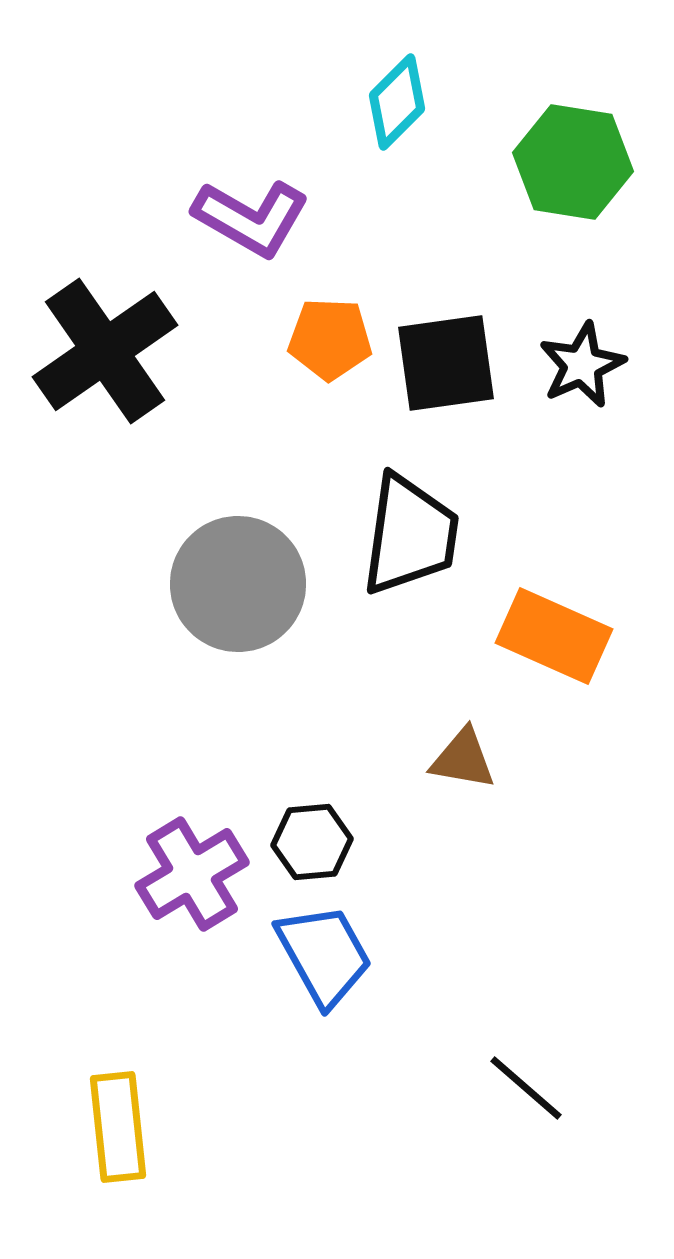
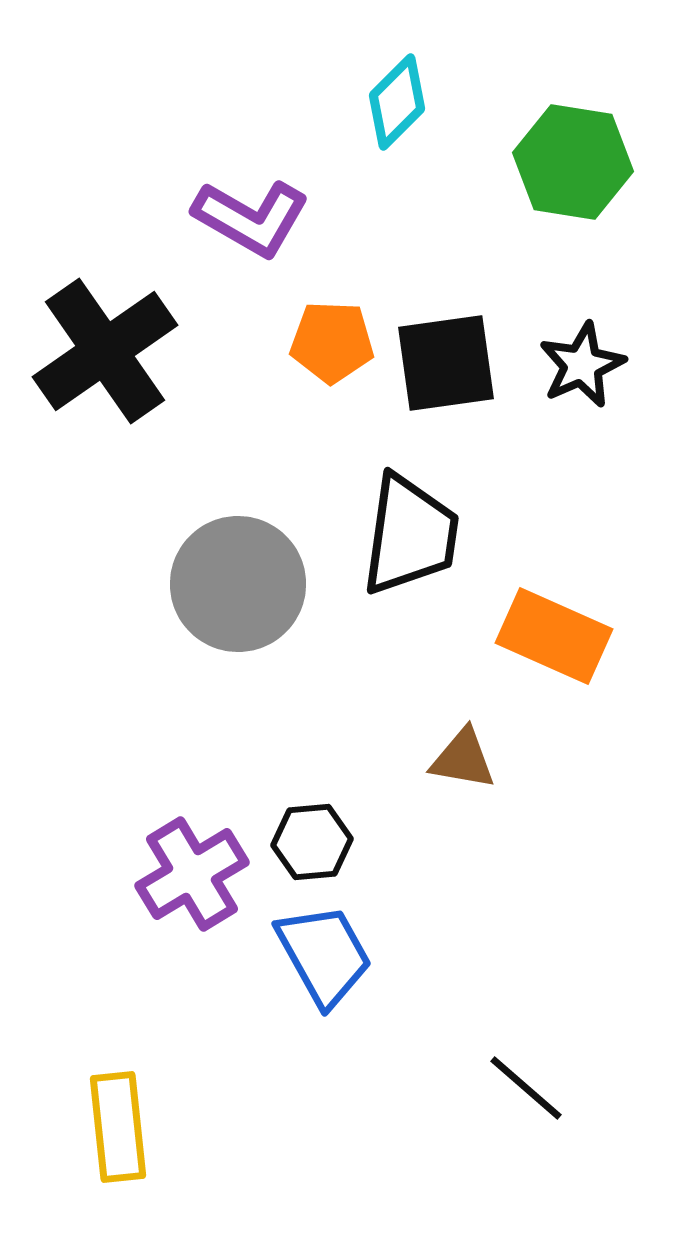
orange pentagon: moved 2 px right, 3 px down
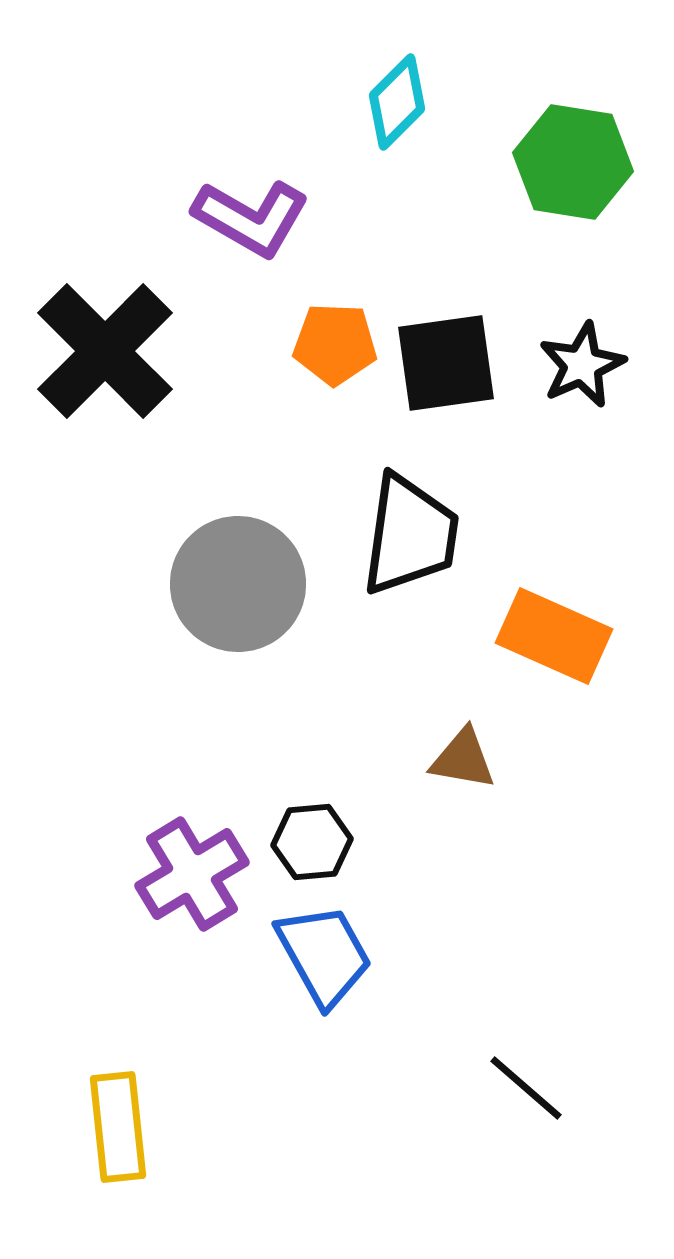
orange pentagon: moved 3 px right, 2 px down
black cross: rotated 10 degrees counterclockwise
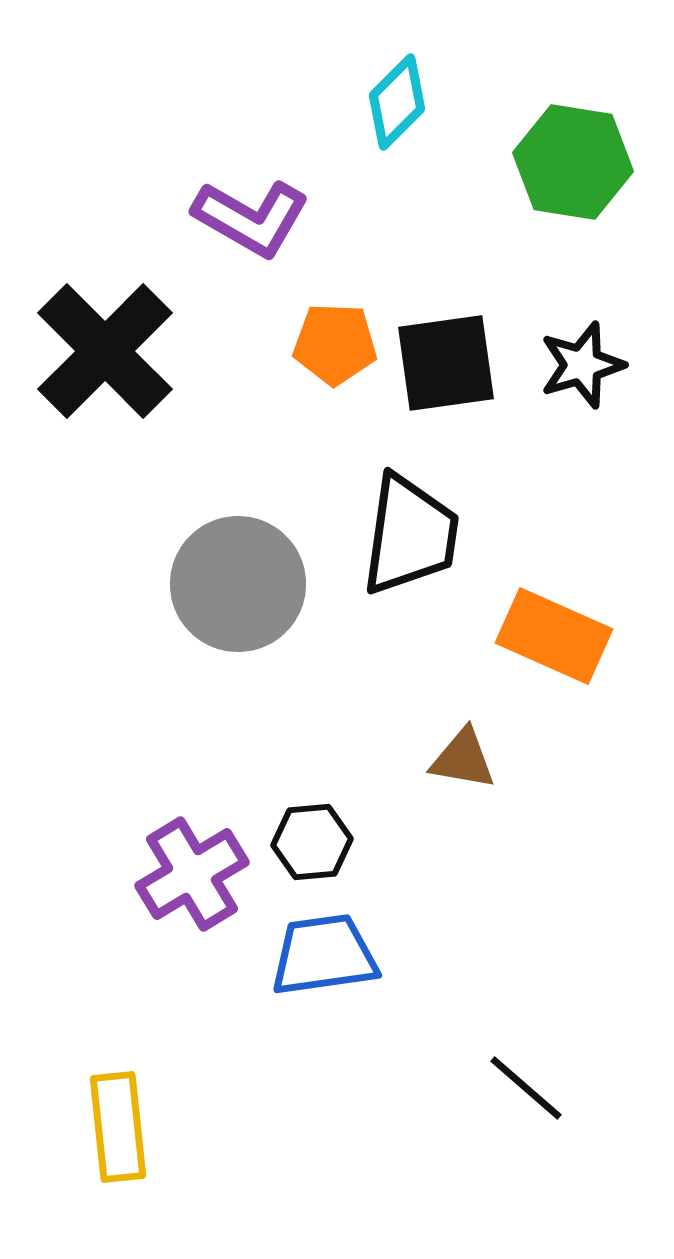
black star: rotated 8 degrees clockwise
blue trapezoid: rotated 69 degrees counterclockwise
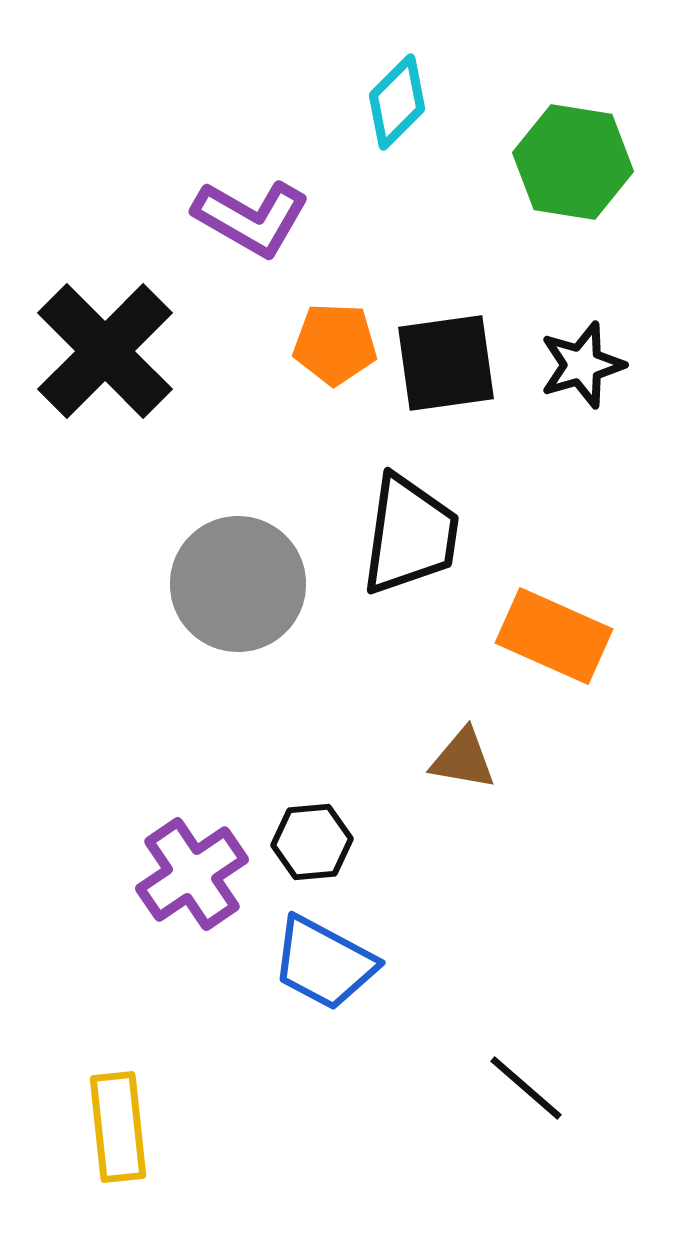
purple cross: rotated 3 degrees counterclockwise
blue trapezoid: moved 8 px down; rotated 144 degrees counterclockwise
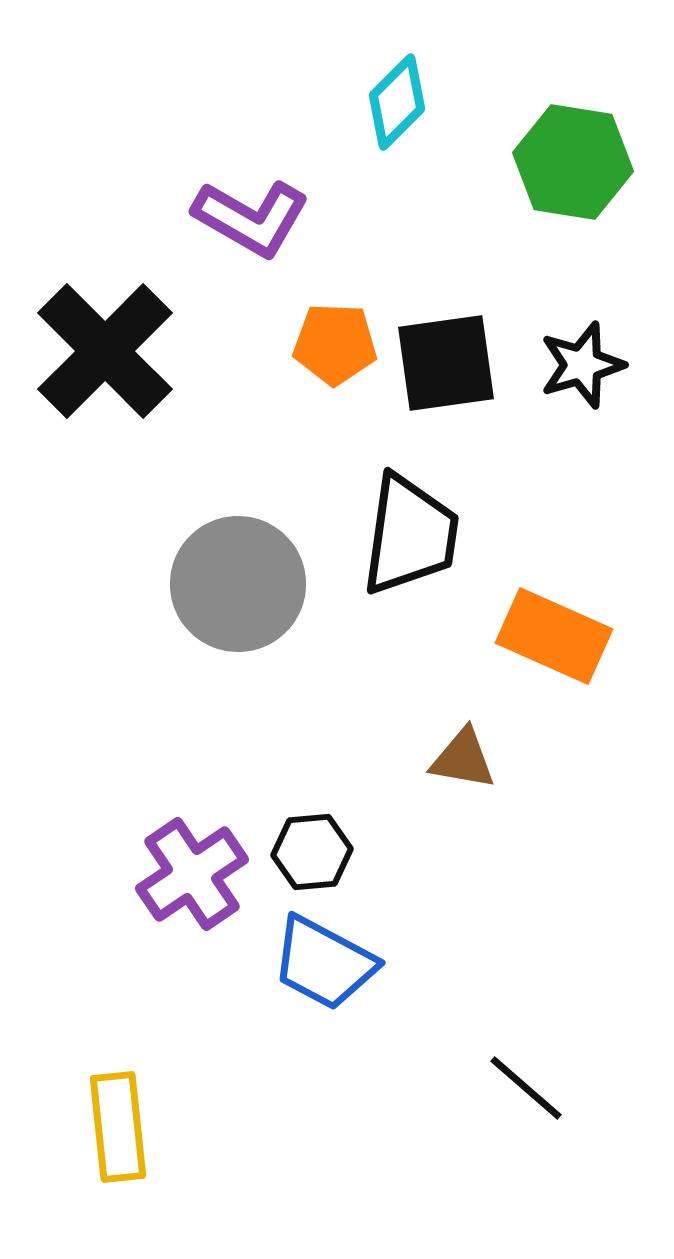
black hexagon: moved 10 px down
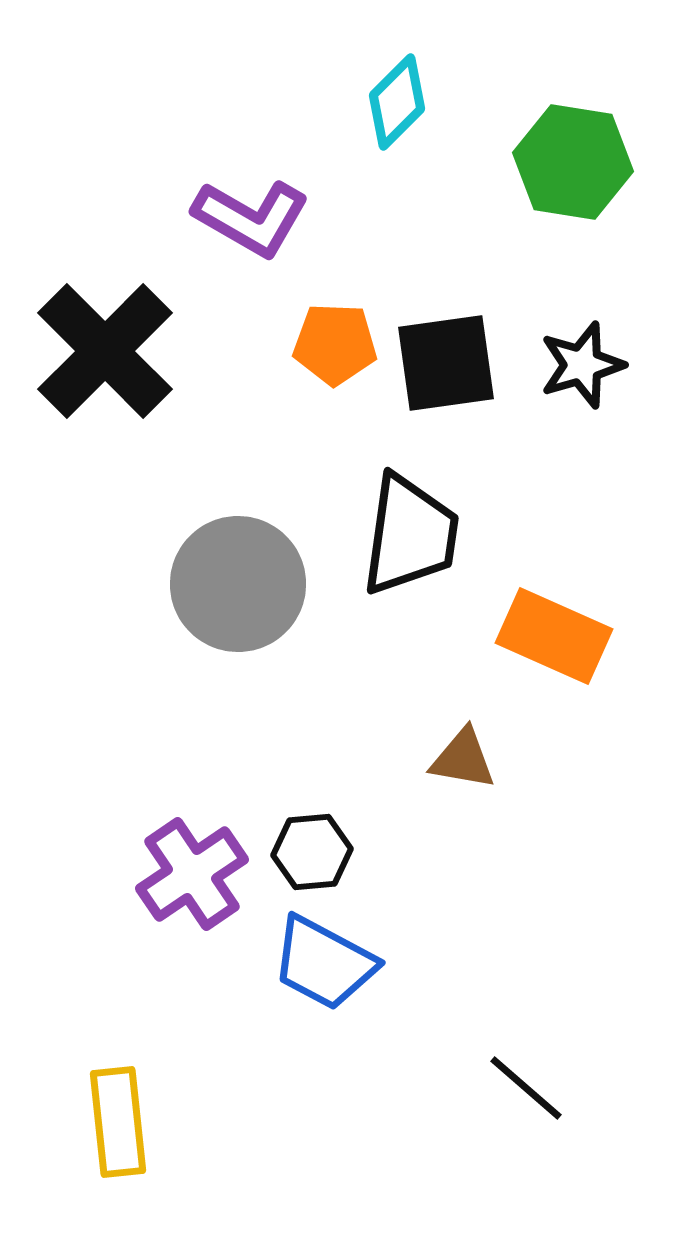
yellow rectangle: moved 5 px up
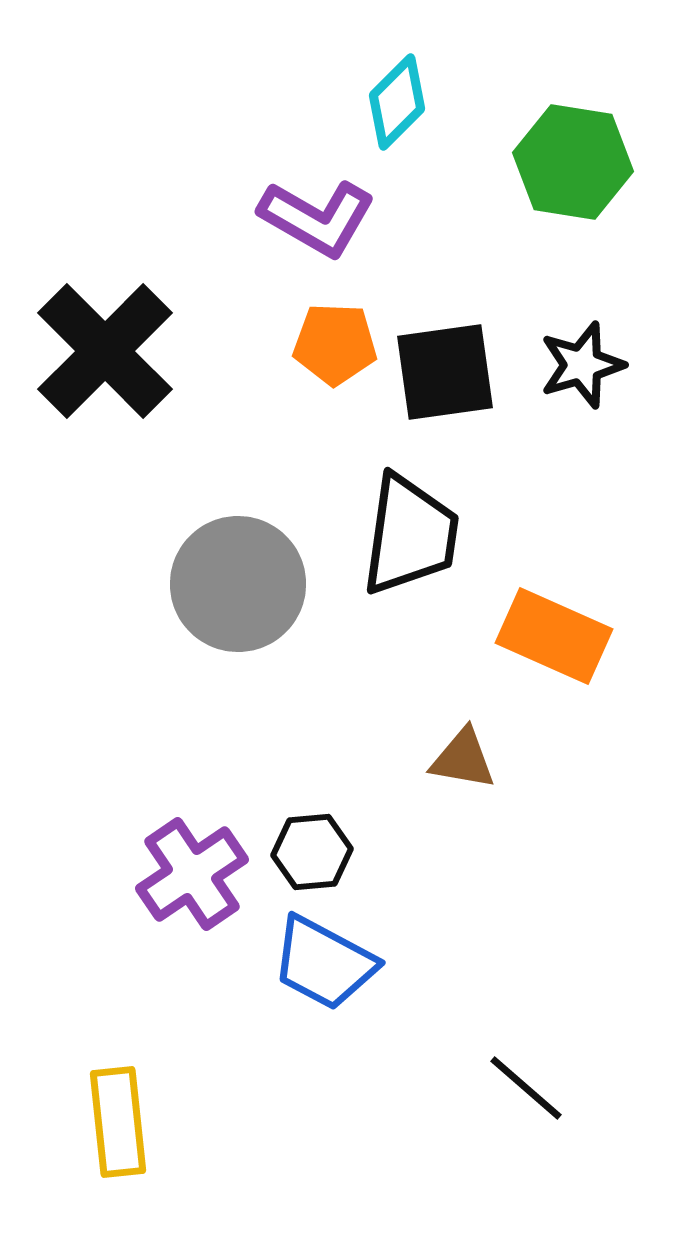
purple L-shape: moved 66 px right
black square: moved 1 px left, 9 px down
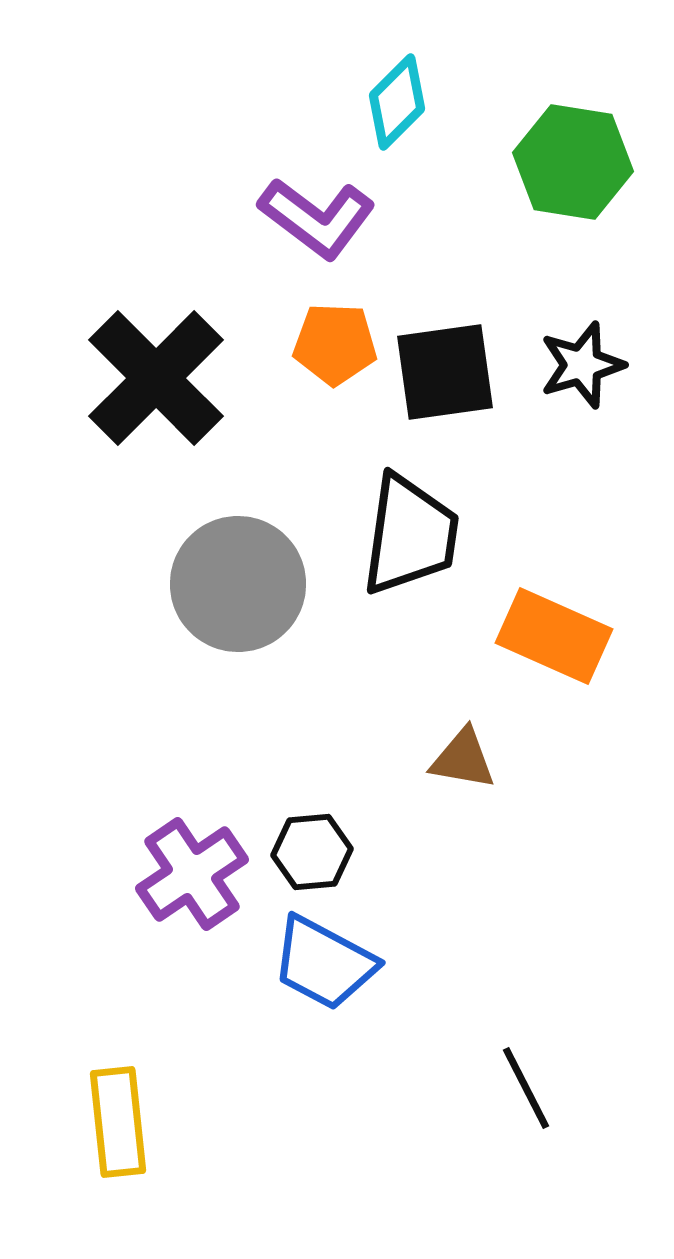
purple L-shape: rotated 7 degrees clockwise
black cross: moved 51 px right, 27 px down
black line: rotated 22 degrees clockwise
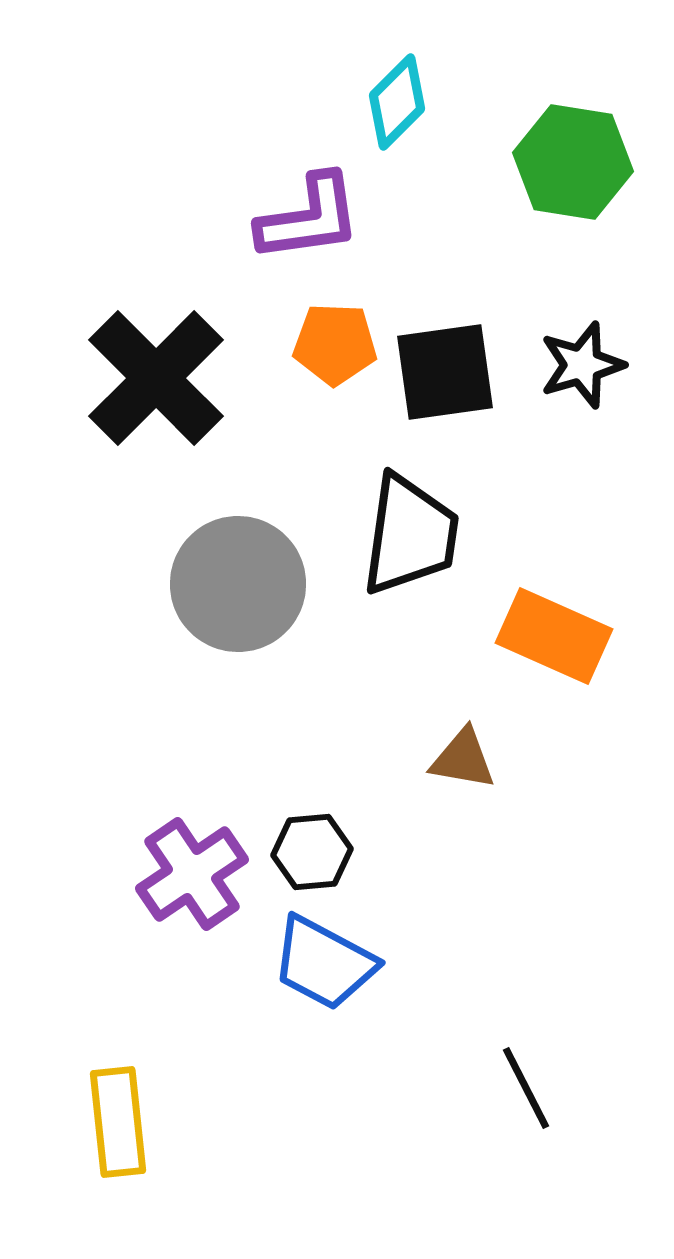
purple L-shape: moved 8 px left; rotated 45 degrees counterclockwise
